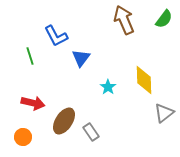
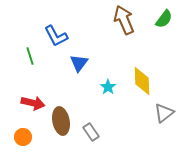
blue triangle: moved 2 px left, 5 px down
yellow diamond: moved 2 px left, 1 px down
brown ellipse: moved 3 px left; rotated 44 degrees counterclockwise
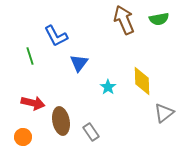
green semicircle: moved 5 px left; rotated 42 degrees clockwise
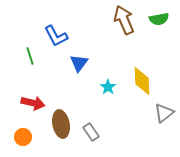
brown ellipse: moved 3 px down
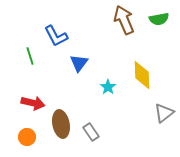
yellow diamond: moved 6 px up
orange circle: moved 4 px right
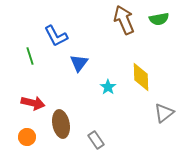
yellow diamond: moved 1 px left, 2 px down
gray rectangle: moved 5 px right, 8 px down
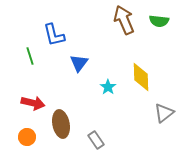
green semicircle: moved 2 px down; rotated 18 degrees clockwise
blue L-shape: moved 2 px left, 1 px up; rotated 15 degrees clockwise
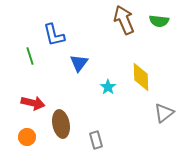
gray rectangle: rotated 18 degrees clockwise
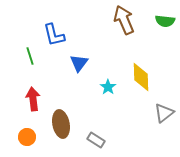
green semicircle: moved 6 px right
red arrow: moved 4 px up; rotated 110 degrees counterclockwise
gray rectangle: rotated 42 degrees counterclockwise
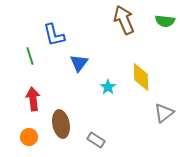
orange circle: moved 2 px right
